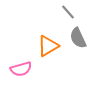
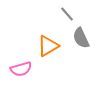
gray line: moved 1 px left, 2 px down
gray semicircle: moved 3 px right
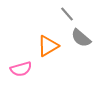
gray semicircle: rotated 25 degrees counterclockwise
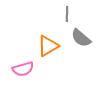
gray line: rotated 42 degrees clockwise
pink semicircle: moved 2 px right
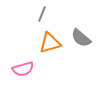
gray line: moved 25 px left; rotated 21 degrees clockwise
orange triangle: moved 2 px right, 3 px up; rotated 15 degrees clockwise
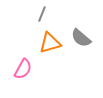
pink semicircle: rotated 45 degrees counterclockwise
